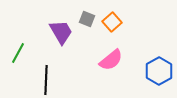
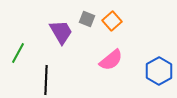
orange square: moved 1 px up
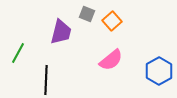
gray square: moved 5 px up
purple trapezoid: rotated 44 degrees clockwise
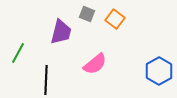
orange square: moved 3 px right, 2 px up; rotated 12 degrees counterclockwise
pink semicircle: moved 16 px left, 4 px down
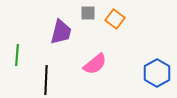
gray square: moved 1 px right, 1 px up; rotated 21 degrees counterclockwise
green line: moved 1 px left, 2 px down; rotated 25 degrees counterclockwise
blue hexagon: moved 2 px left, 2 px down
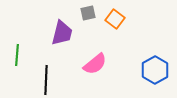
gray square: rotated 14 degrees counterclockwise
purple trapezoid: moved 1 px right, 1 px down
blue hexagon: moved 2 px left, 3 px up
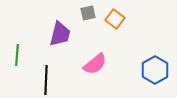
purple trapezoid: moved 2 px left, 1 px down
